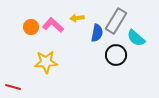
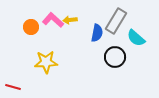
yellow arrow: moved 7 px left, 2 px down
pink L-shape: moved 5 px up
black circle: moved 1 px left, 2 px down
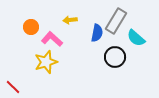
pink L-shape: moved 1 px left, 19 px down
yellow star: rotated 15 degrees counterclockwise
red line: rotated 28 degrees clockwise
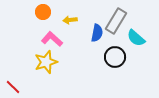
orange circle: moved 12 px right, 15 px up
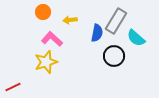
black circle: moved 1 px left, 1 px up
red line: rotated 70 degrees counterclockwise
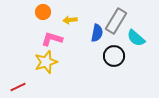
pink L-shape: rotated 25 degrees counterclockwise
red line: moved 5 px right
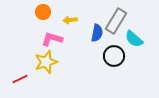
cyan semicircle: moved 2 px left, 1 px down
red line: moved 2 px right, 8 px up
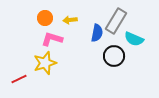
orange circle: moved 2 px right, 6 px down
cyan semicircle: rotated 18 degrees counterclockwise
yellow star: moved 1 px left, 1 px down
red line: moved 1 px left
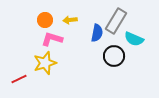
orange circle: moved 2 px down
